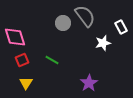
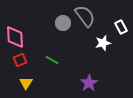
pink diamond: rotated 15 degrees clockwise
red square: moved 2 px left
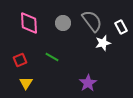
gray semicircle: moved 7 px right, 5 px down
pink diamond: moved 14 px right, 14 px up
green line: moved 3 px up
purple star: moved 1 px left
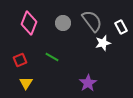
pink diamond: rotated 25 degrees clockwise
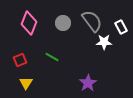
white star: moved 1 px right, 1 px up; rotated 14 degrees clockwise
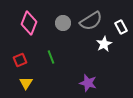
gray semicircle: moved 1 px left; rotated 95 degrees clockwise
white star: moved 2 px down; rotated 28 degrees counterclockwise
green line: moved 1 px left; rotated 40 degrees clockwise
purple star: rotated 24 degrees counterclockwise
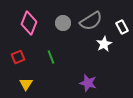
white rectangle: moved 1 px right
red square: moved 2 px left, 3 px up
yellow triangle: moved 1 px down
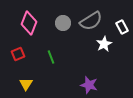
red square: moved 3 px up
purple star: moved 1 px right, 2 px down
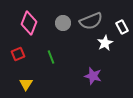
gray semicircle: rotated 10 degrees clockwise
white star: moved 1 px right, 1 px up
purple star: moved 4 px right, 9 px up
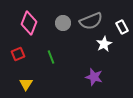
white star: moved 1 px left, 1 px down
purple star: moved 1 px right, 1 px down
